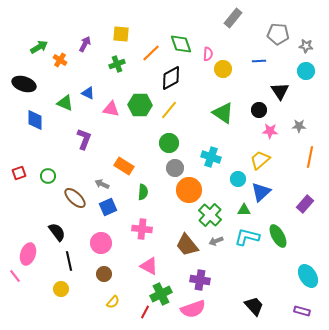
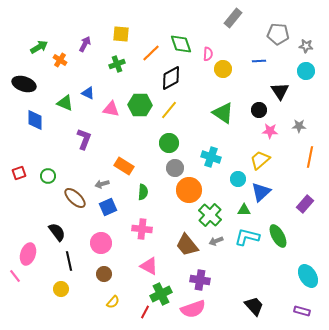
gray arrow at (102, 184): rotated 40 degrees counterclockwise
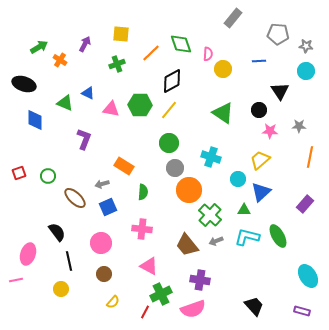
black diamond at (171, 78): moved 1 px right, 3 px down
pink line at (15, 276): moved 1 px right, 4 px down; rotated 64 degrees counterclockwise
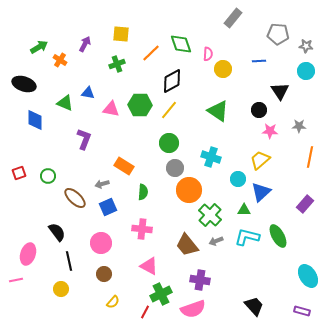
blue triangle at (88, 93): rotated 16 degrees counterclockwise
green triangle at (223, 113): moved 5 px left, 2 px up
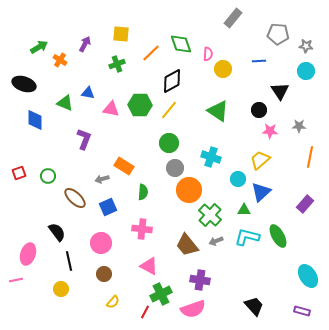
gray arrow at (102, 184): moved 5 px up
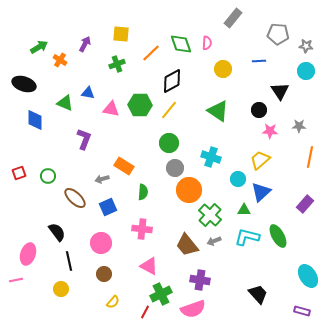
pink semicircle at (208, 54): moved 1 px left, 11 px up
gray arrow at (216, 241): moved 2 px left
black trapezoid at (254, 306): moved 4 px right, 12 px up
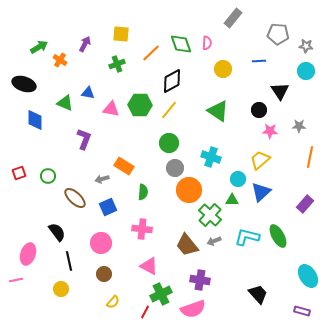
green triangle at (244, 210): moved 12 px left, 10 px up
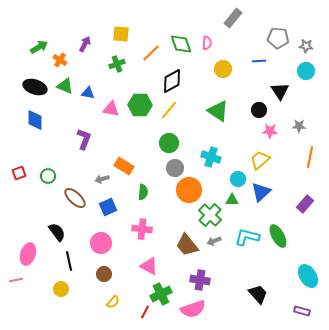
gray pentagon at (278, 34): moved 4 px down
black ellipse at (24, 84): moved 11 px right, 3 px down
green triangle at (65, 103): moved 17 px up
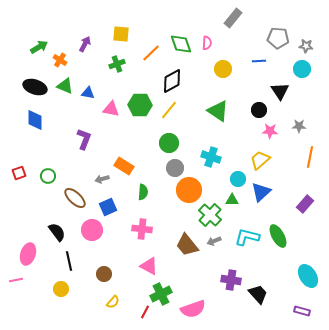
cyan circle at (306, 71): moved 4 px left, 2 px up
pink circle at (101, 243): moved 9 px left, 13 px up
purple cross at (200, 280): moved 31 px right
